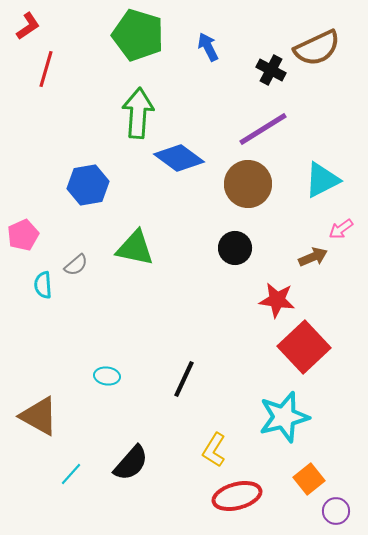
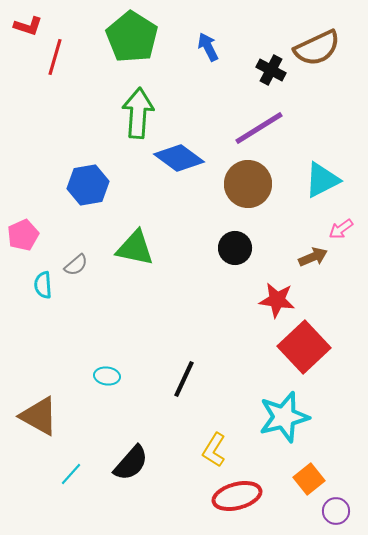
red L-shape: rotated 52 degrees clockwise
green pentagon: moved 6 px left, 2 px down; rotated 15 degrees clockwise
red line: moved 9 px right, 12 px up
purple line: moved 4 px left, 1 px up
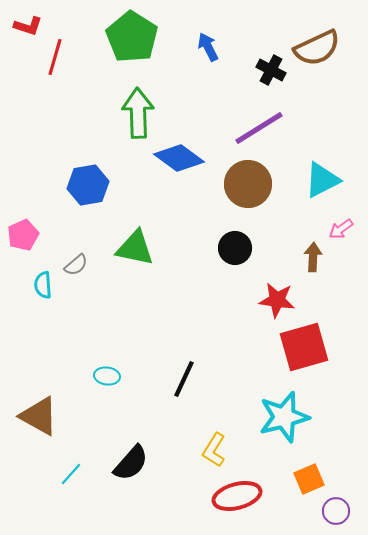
green arrow: rotated 6 degrees counterclockwise
brown arrow: rotated 64 degrees counterclockwise
red square: rotated 27 degrees clockwise
orange square: rotated 16 degrees clockwise
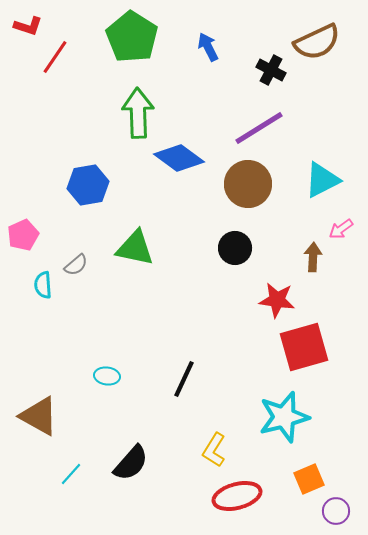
brown semicircle: moved 6 px up
red line: rotated 18 degrees clockwise
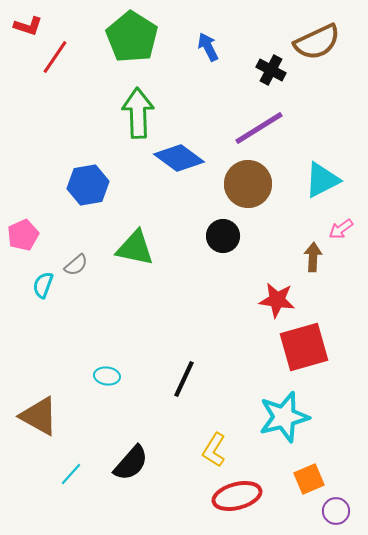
black circle: moved 12 px left, 12 px up
cyan semicircle: rotated 24 degrees clockwise
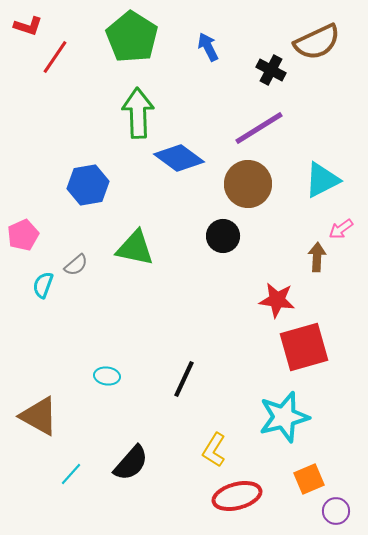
brown arrow: moved 4 px right
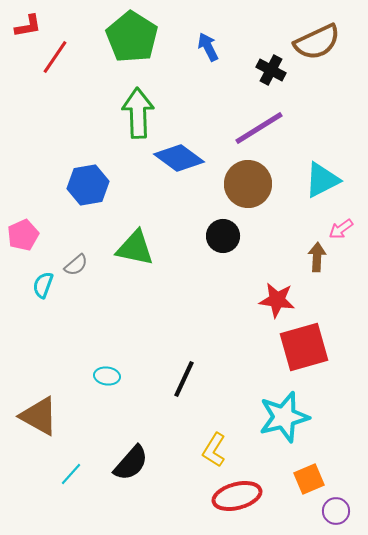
red L-shape: rotated 28 degrees counterclockwise
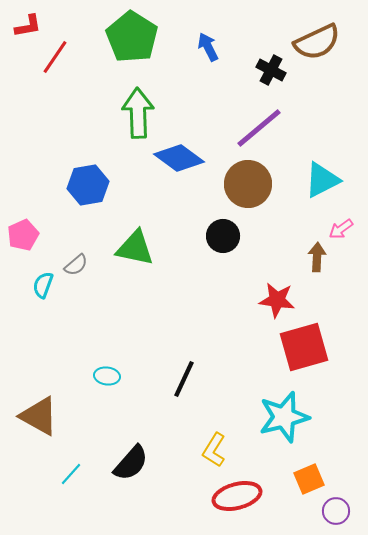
purple line: rotated 8 degrees counterclockwise
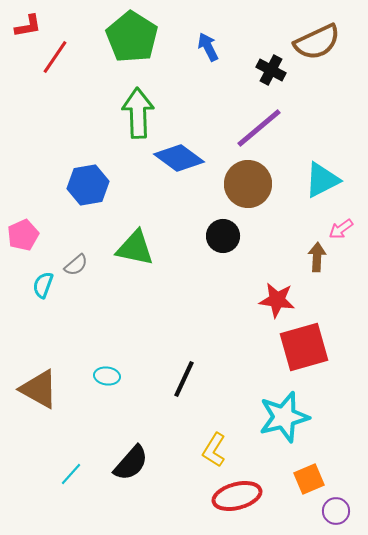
brown triangle: moved 27 px up
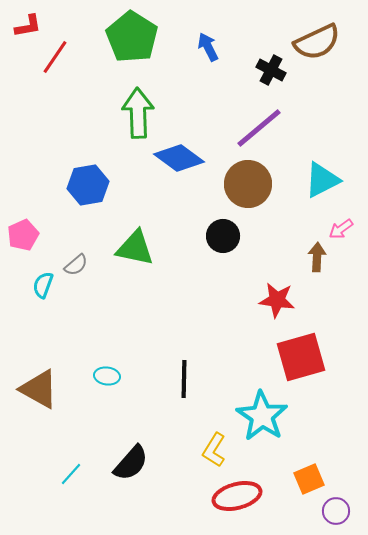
red square: moved 3 px left, 10 px down
black line: rotated 24 degrees counterclockwise
cyan star: moved 22 px left, 1 px up; rotated 24 degrees counterclockwise
